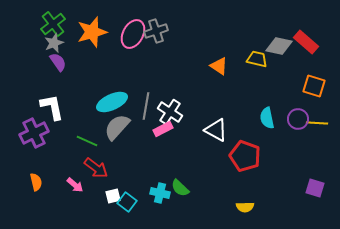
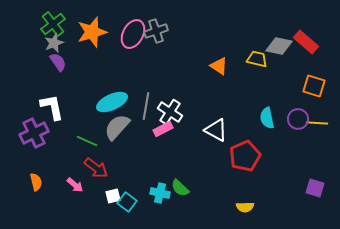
red pentagon: rotated 28 degrees clockwise
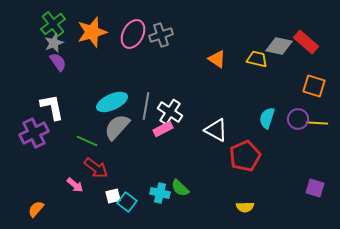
gray cross: moved 5 px right, 4 px down
orange triangle: moved 2 px left, 7 px up
cyan semicircle: rotated 30 degrees clockwise
orange semicircle: moved 27 px down; rotated 126 degrees counterclockwise
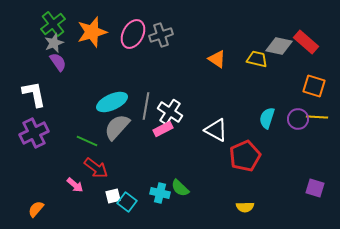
white L-shape: moved 18 px left, 13 px up
yellow line: moved 6 px up
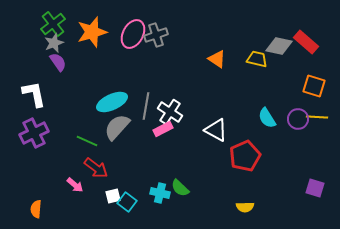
gray cross: moved 5 px left
cyan semicircle: rotated 50 degrees counterclockwise
orange semicircle: rotated 36 degrees counterclockwise
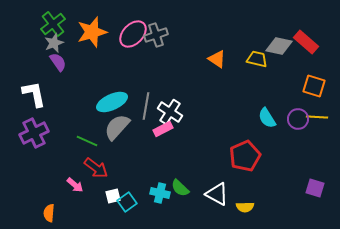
pink ellipse: rotated 16 degrees clockwise
white triangle: moved 1 px right, 64 px down
cyan square: rotated 18 degrees clockwise
orange semicircle: moved 13 px right, 4 px down
